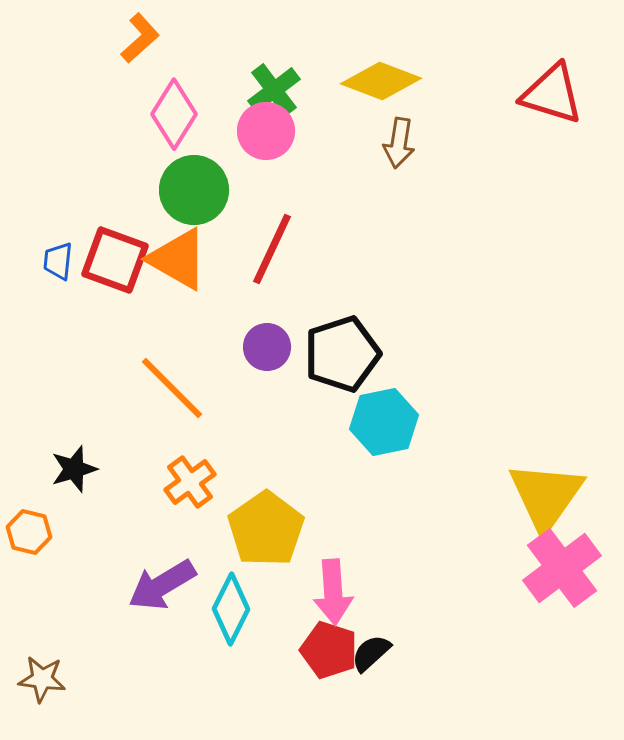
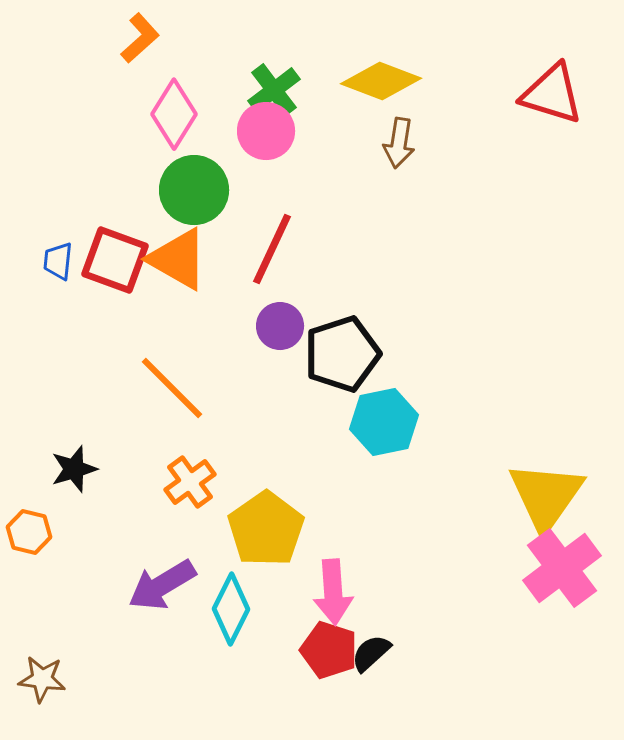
purple circle: moved 13 px right, 21 px up
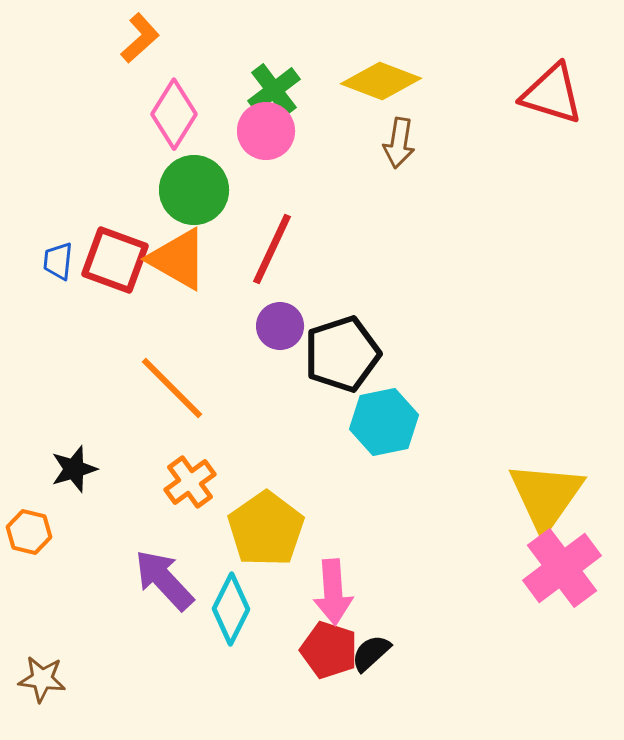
purple arrow: moved 2 px right, 5 px up; rotated 78 degrees clockwise
